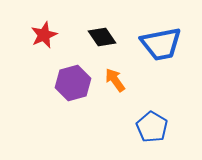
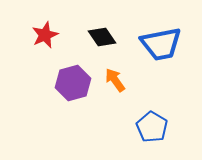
red star: moved 1 px right
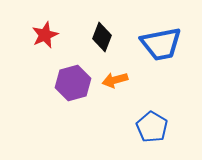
black diamond: rotated 56 degrees clockwise
orange arrow: rotated 70 degrees counterclockwise
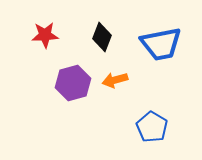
red star: rotated 20 degrees clockwise
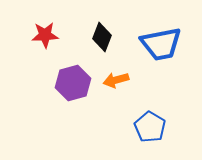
orange arrow: moved 1 px right
blue pentagon: moved 2 px left
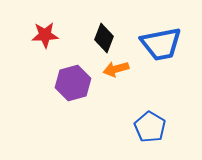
black diamond: moved 2 px right, 1 px down
orange arrow: moved 11 px up
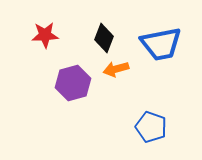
blue pentagon: moved 1 px right; rotated 12 degrees counterclockwise
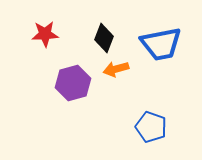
red star: moved 1 px up
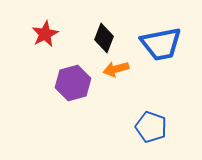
red star: rotated 24 degrees counterclockwise
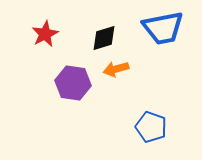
black diamond: rotated 52 degrees clockwise
blue trapezoid: moved 2 px right, 16 px up
purple hexagon: rotated 24 degrees clockwise
